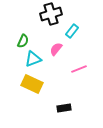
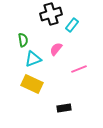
cyan rectangle: moved 6 px up
green semicircle: moved 1 px up; rotated 32 degrees counterclockwise
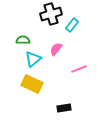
green semicircle: rotated 80 degrees counterclockwise
cyan triangle: rotated 18 degrees counterclockwise
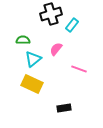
pink line: rotated 42 degrees clockwise
